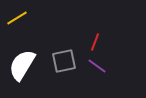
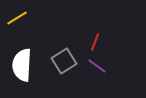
gray square: rotated 20 degrees counterclockwise
white semicircle: rotated 28 degrees counterclockwise
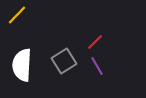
yellow line: moved 3 px up; rotated 15 degrees counterclockwise
red line: rotated 24 degrees clockwise
purple line: rotated 24 degrees clockwise
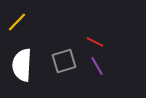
yellow line: moved 7 px down
red line: rotated 72 degrees clockwise
gray square: rotated 15 degrees clockwise
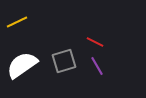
yellow line: rotated 20 degrees clockwise
white semicircle: rotated 52 degrees clockwise
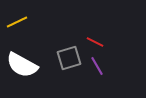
gray square: moved 5 px right, 3 px up
white semicircle: rotated 116 degrees counterclockwise
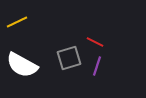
purple line: rotated 48 degrees clockwise
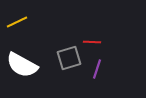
red line: moved 3 px left; rotated 24 degrees counterclockwise
purple line: moved 3 px down
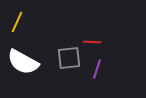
yellow line: rotated 40 degrees counterclockwise
gray square: rotated 10 degrees clockwise
white semicircle: moved 1 px right, 3 px up
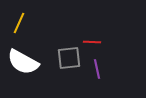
yellow line: moved 2 px right, 1 px down
purple line: rotated 30 degrees counterclockwise
